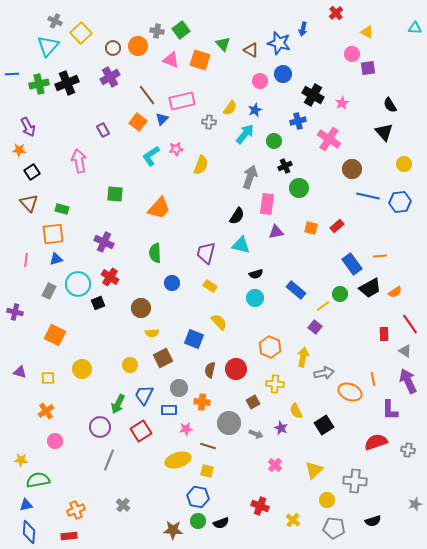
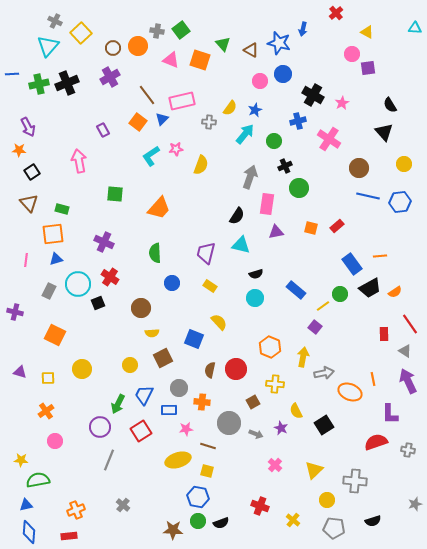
brown circle at (352, 169): moved 7 px right, 1 px up
purple L-shape at (390, 410): moved 4 px down
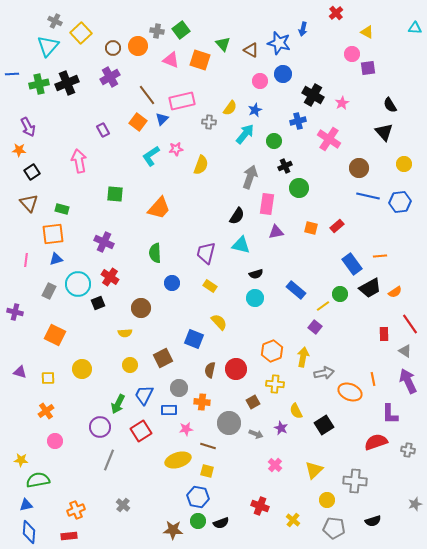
yellow semicircle at (152, 333): moved 27 px left
orange hexagon at (270, 347): moved 2 px right, 4 px down; rotated 15 degrees clockwise
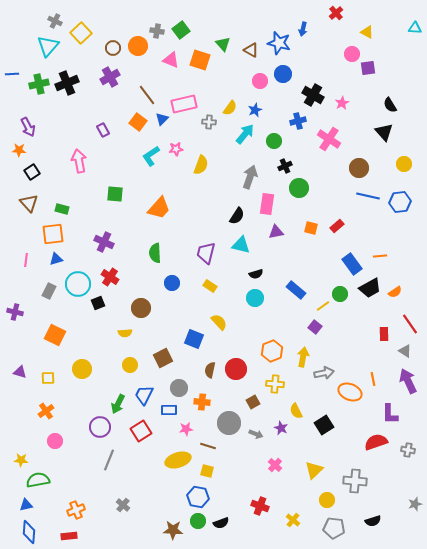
pink rectangle at (182, 101): moved 2 px right, 3 px down
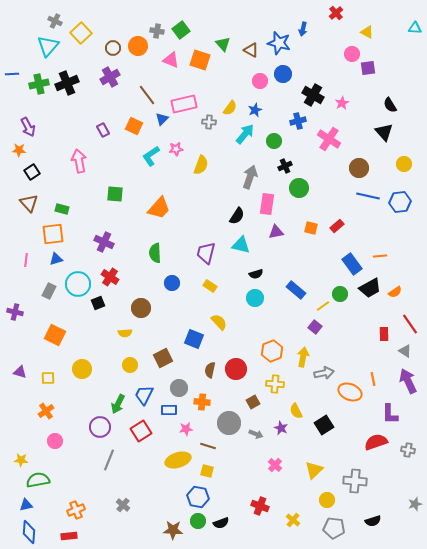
orange square at (138, 122): moved 4 px left, 4 px down; rotated 12 degrees counterclockwise
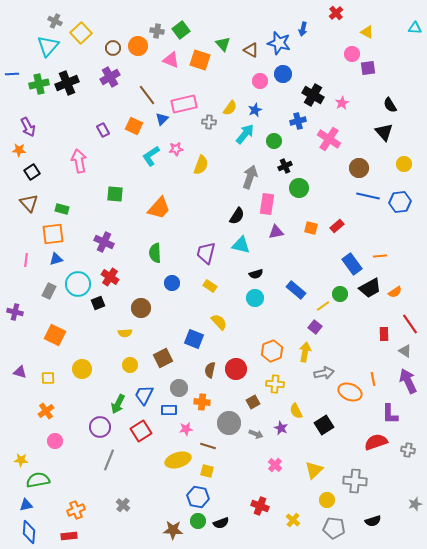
yellow arrow at (303, 357): moved 2 px right, 5 px up
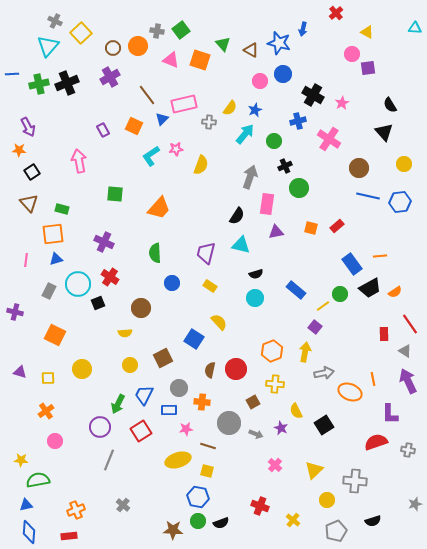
blue square at (194, 339): rotated 12 degrees clockwise
gray pentagon at (334, 528): moved 2 px right, 3 px down; rotated 30 degrees counterclockwise
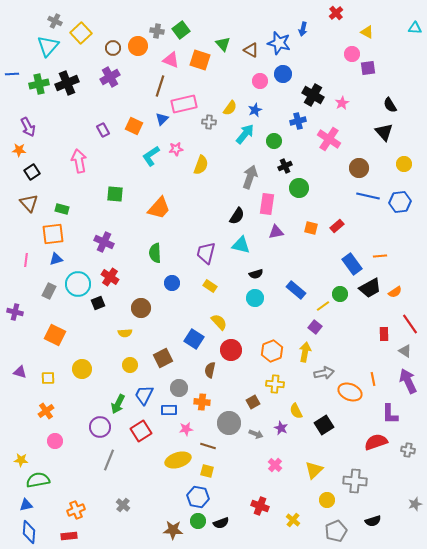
brown line at (147, 95): moved 13 px right, 9 px up; rotated 55 degrees clockwise
red circle at (236, 369): moved 5 px left, 19 px up
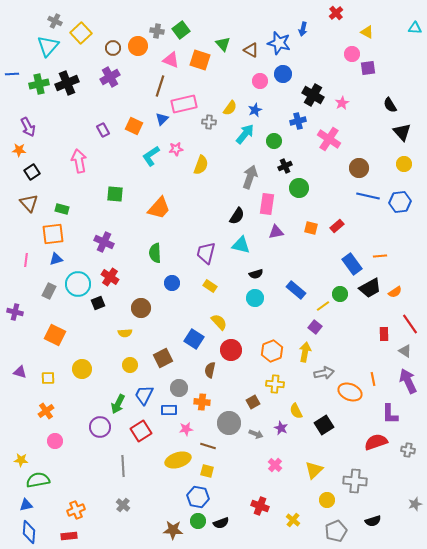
black triangle at (384, 132): moved 18 px right
gray line at (109, 460): moved 14 px right, 6 px down; rotated 25 degrees counterclockwise
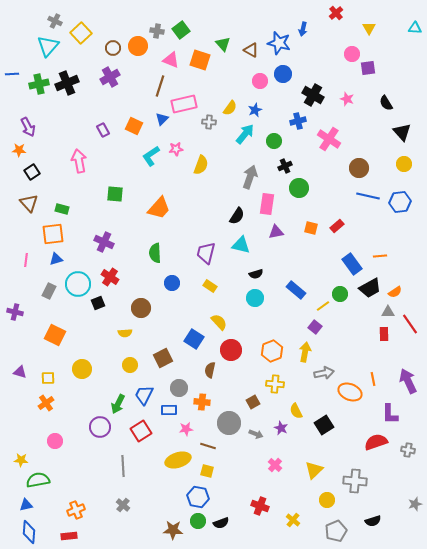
yellow triangle at (367, 32): moved 2 px right, 4 px up; rotated 32 degrees clockwise
pink star at (342, 103): moved 5 px right, 4 px up; rotated 24 degrees counterclockwise
black semicircle at (390, 105): moved 4 px left, 2 px up
gray triangle at (405, 351): moved 17 px left, 39 px up; rotated 32 degrees counterclockwise
orange cross at (46, 411): moved 8 px up
